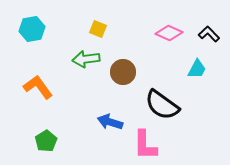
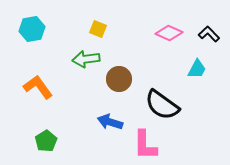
brown circle: moved 4 px left, 7 px down
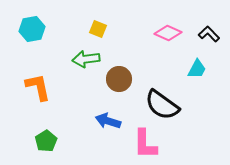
pink diamond: moved 1 px left
orange L-shape: rotated 24 degrees clockwise
blue arrow: moved 2 px left, 1 px up
pink L-shape: moved 1 px up
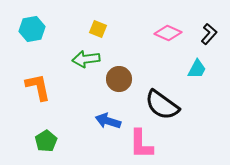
black L-shape: rotated 85 degrees clockwise
pink L-shape: moved 4 px left
